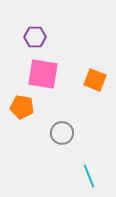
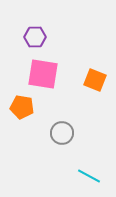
cyan line: rotated 40 degrees counterclockwise
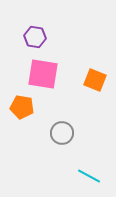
purple hexagon: rotated 10 degrees clockwise
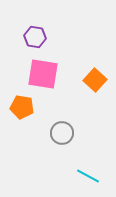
orange square: rotated 20 degrees clockwise
cyan line: moved 1 px left
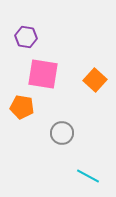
purple hexagon: moved 9 px left
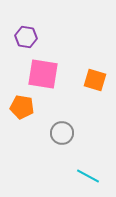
orange square: rotated 25 degrees counterclockwise
